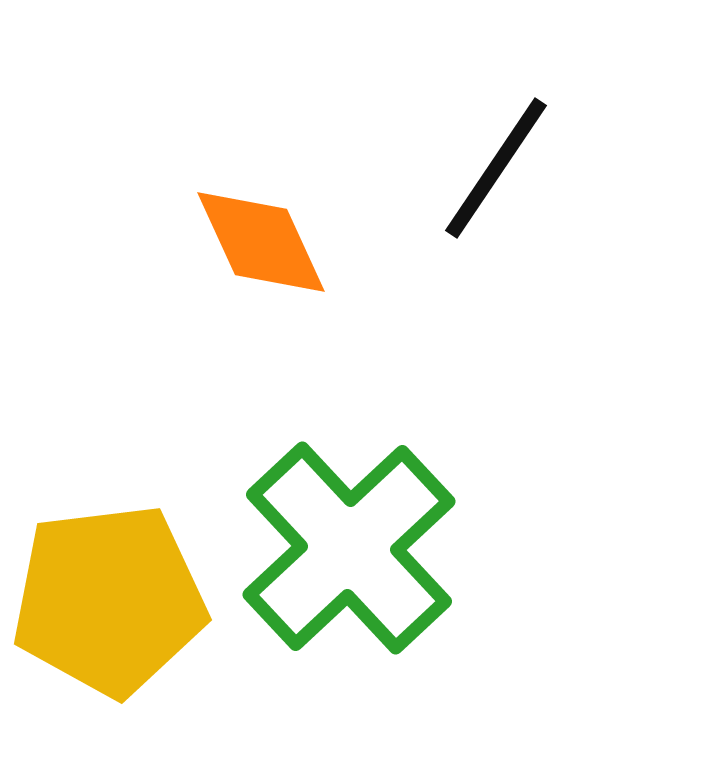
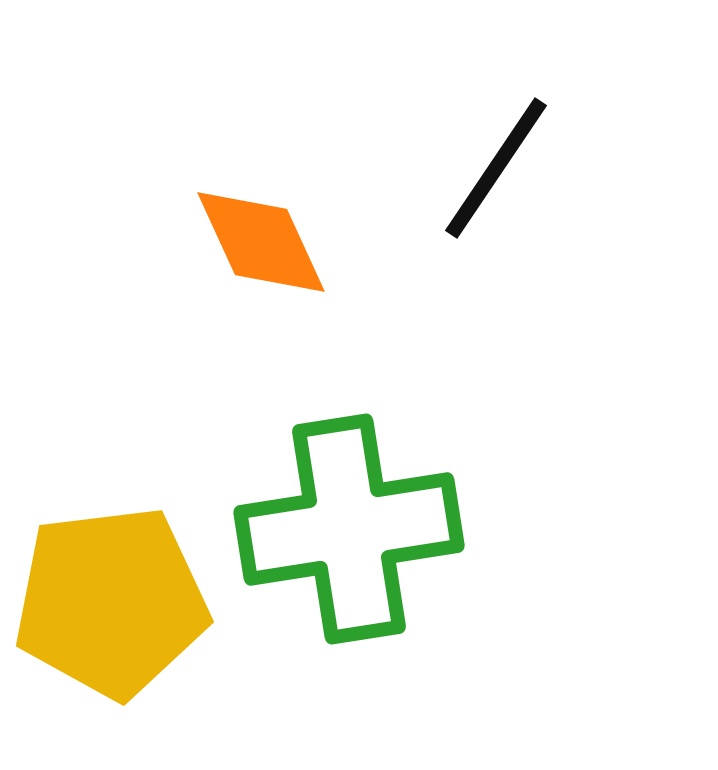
green cross: moved 19 px up; rotated 34 degrees clockwise
yellow pentagon: moved 2 px right, 2 px down
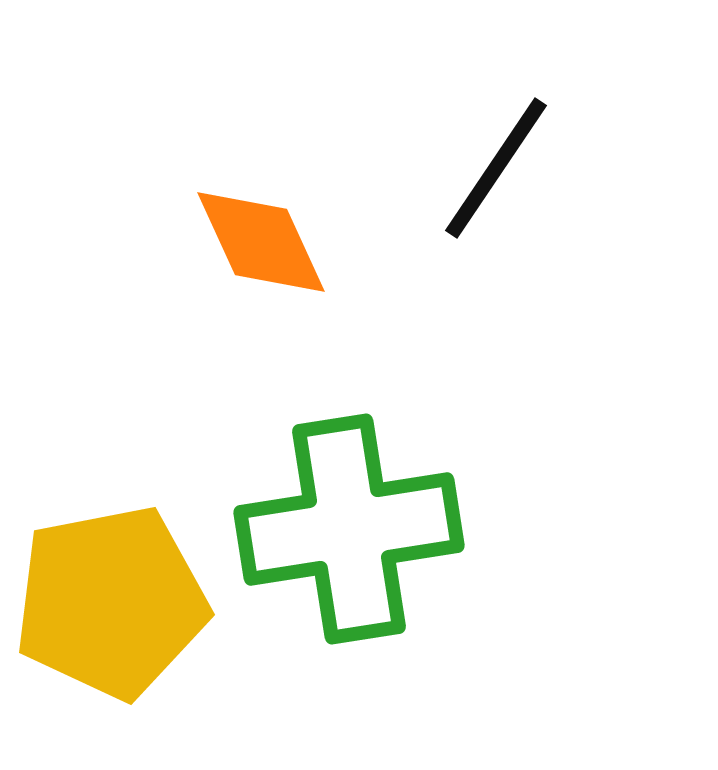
yellow pentagon: rotated 4 degrees counterclockwise
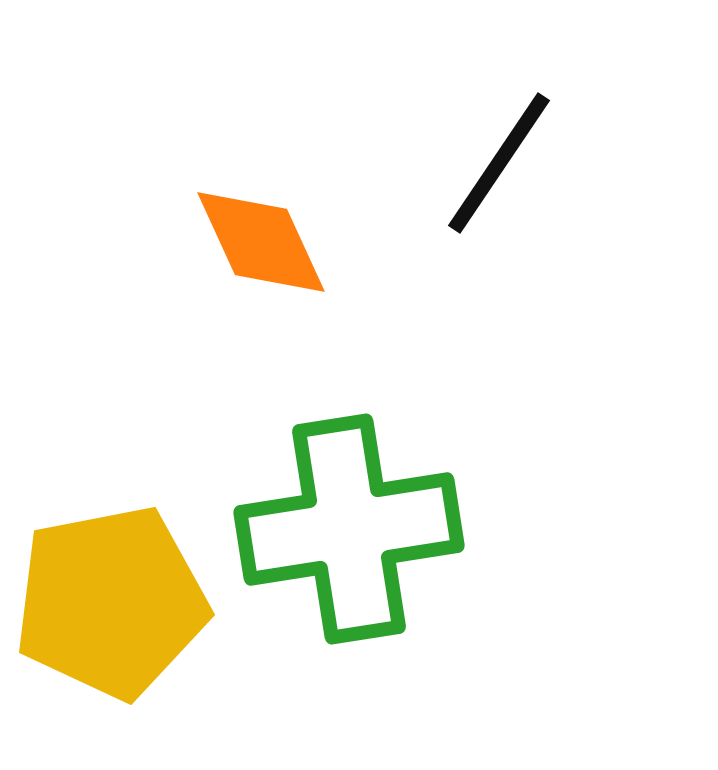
black line: moved 3 px right, 5 px up
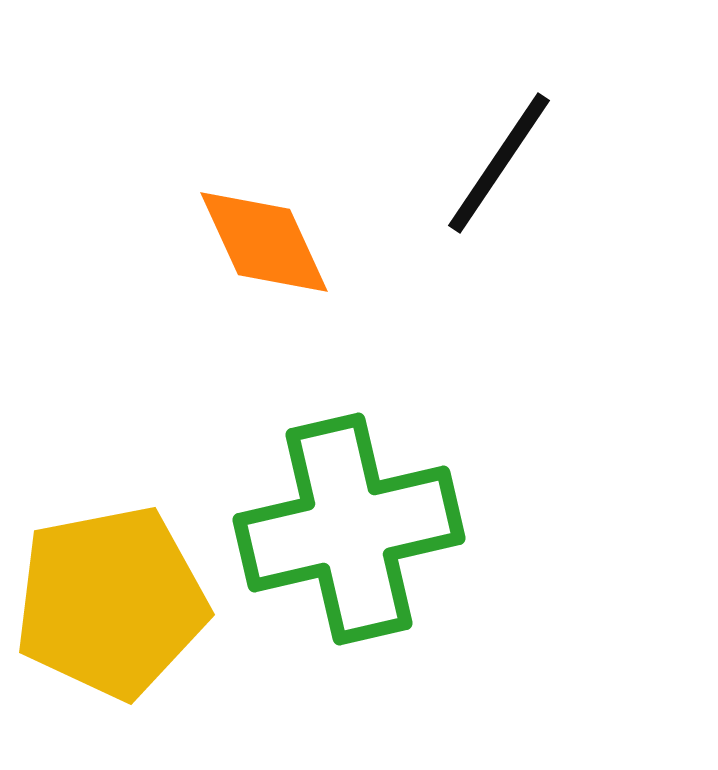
orange diamond: moved 3 px right
green cross: rotated 4 degrees counterclockwise
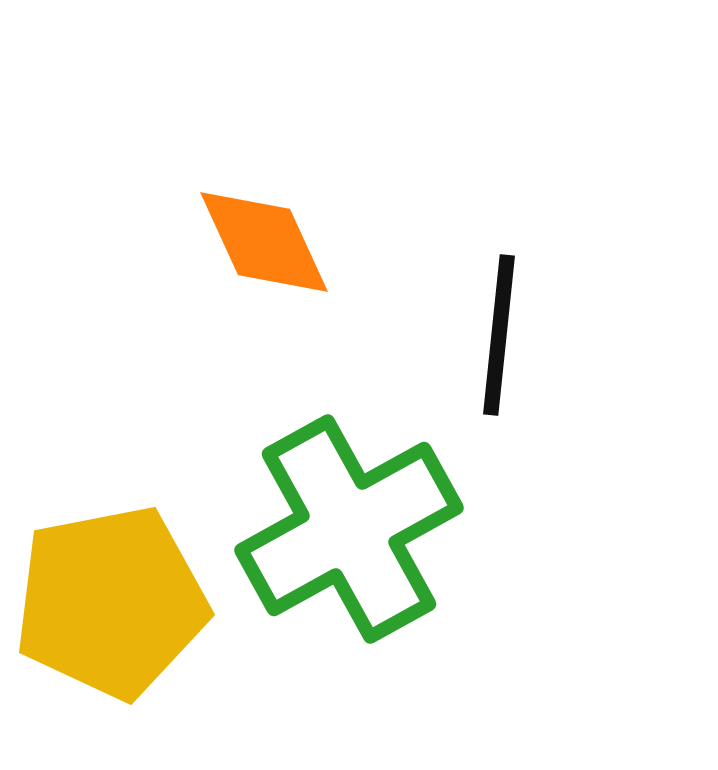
black line: moved 172 px down; rotated 28 degrees counterclockwise
green cross: rotated 16 degrees counterclockwise
